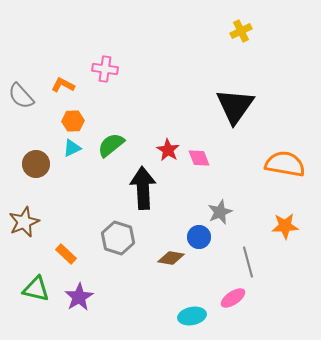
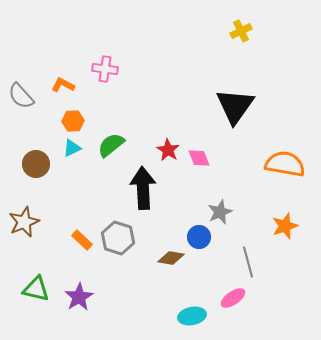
orange star: rotated 16 degrees counterclockwise
orange rectangle: moved 16 px right, 14 px up
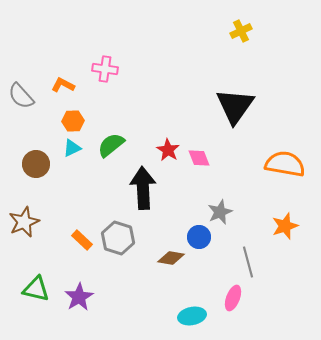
pink ellipse: rotated 35 degrees counterclockwise
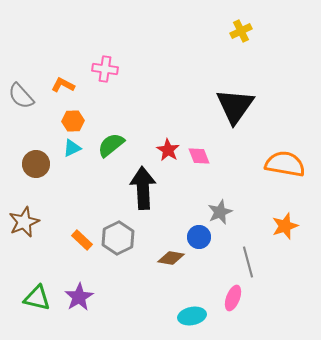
pink diamond: moved 2 px up
gray hexagon: rotated 16 degrees clockwise
green triangle: moved 1 px right, 9 px down
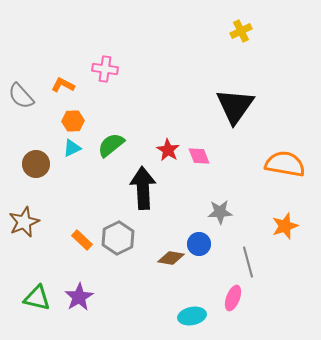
gray star: rotated 20 degrees clockwise
blue circle: moved 7 px down
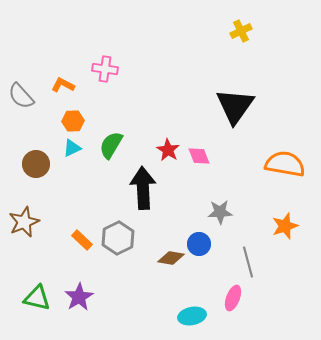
green semicircle: rotated 20 degrees counterclockwise
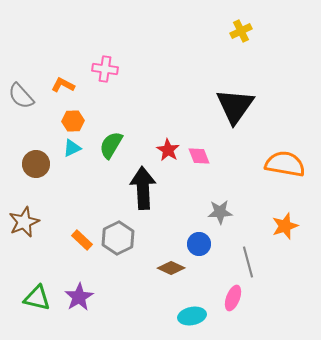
brown diamond: moved 10 px down; rotated 16 degrees clockwise
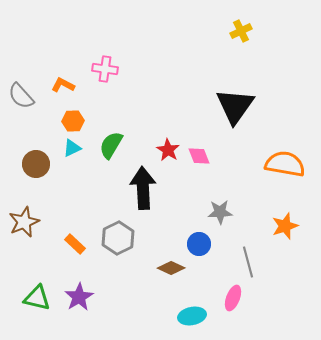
orange rectangle: moved 7 px left, 4 px down
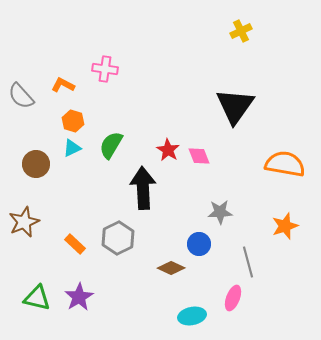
orange hexagon: rotated 20 degrees clockwise
